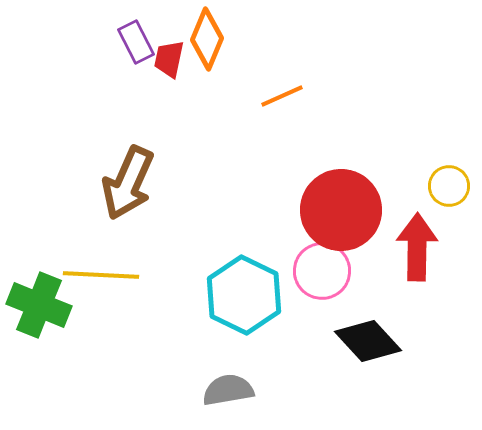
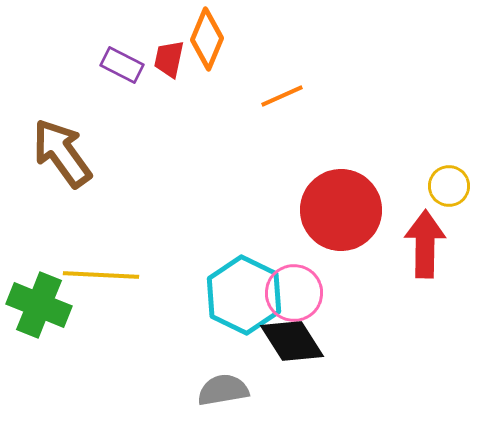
purple rectangle: moved 14 px left, 23 px down; rotated 36 degrees counterclockwise
brown arrow: moved 66 px left, 30 px up; rotated 120 degrees clockwise
red arrow: moved 8 px right, 3 px up
pink circle: moved 28 px left, 22 px down
black diamond: moved 76 px left; rotated 10 degrees clockwise
gray semicircle: moved 5 px left
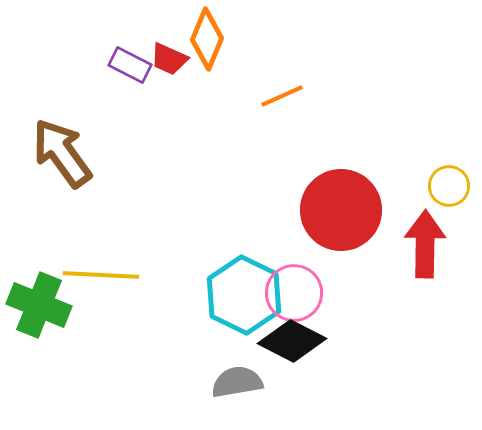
red trapezoid: rotated 78 degrees counterclockwise
purple rectangle: moved 8 px right
black diamond: rotated 30 degrees counterclockwise
gray semicircle: moved 14 px right, 8 px up
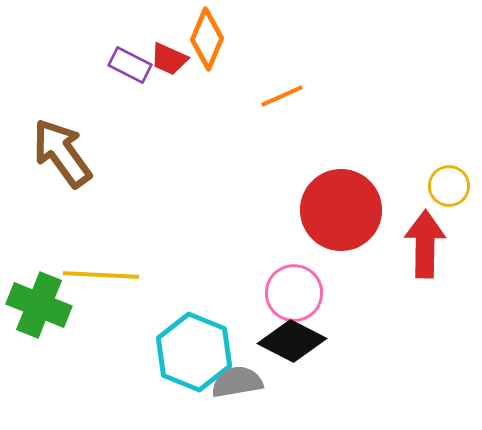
cyan hexagon: moved 50 px left, 57 px down; rotated 4 degrees counterclockwise
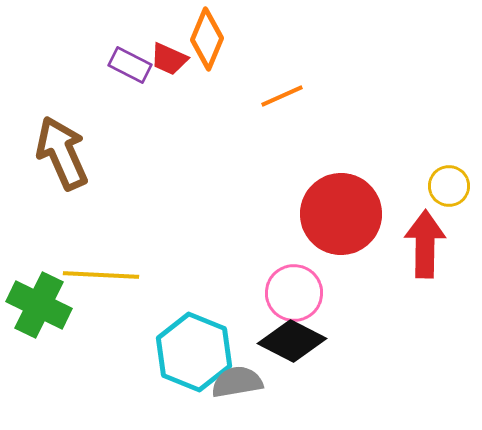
brown arrow: rotated 12 degrees clockwise
red circle: moved 4 px down
green cross: rotated 4 degrees clockwise
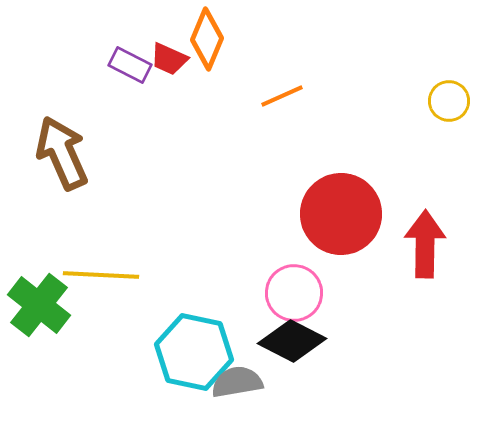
yellow circle: moved 85 px up
green cross: rotated 12 degrees clockwise
cyan hexagon: rotated 10 degrees counterclockwise
